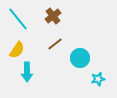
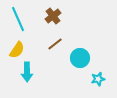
cyan line: rotated 15 degrees clockwise
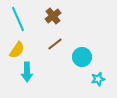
cyan circle: moved 2 px right, 1 px up
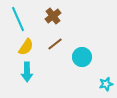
yellow semicircle: moved 9 px right, 3 px up
cyan star: moved 8 px right, 5 px down
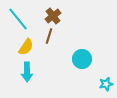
cyan line: rotated 15 degrees counterclockwise
brown line: moved 6 px left, 8 px up; rotated 35 degrees counterclockwise
cyan circle: moved 2 px down
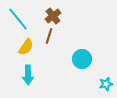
cyan arrow: moved 1 px right, 3 px down
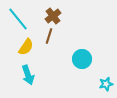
cyan arrow: rotated 18 degrees counterclockwise
